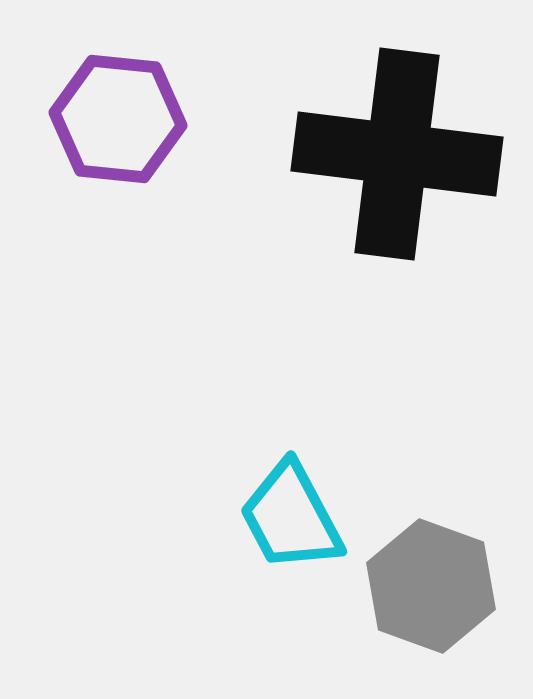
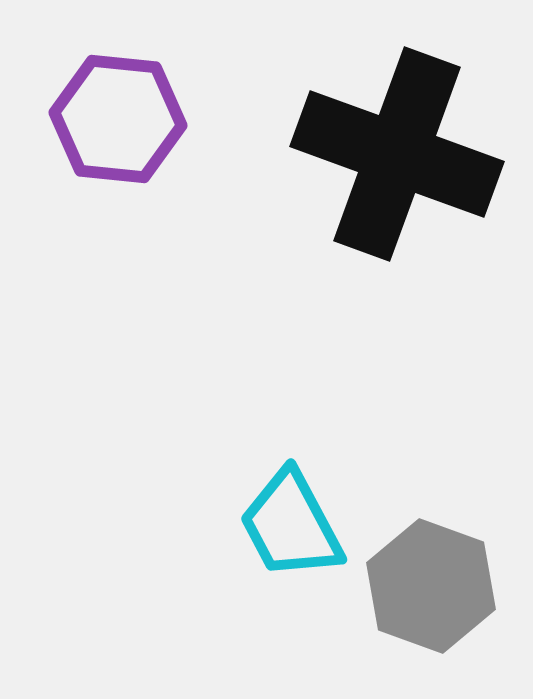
black cross: rotated 13 degrees clockwise
cyan trapezoid: moved 8 px down
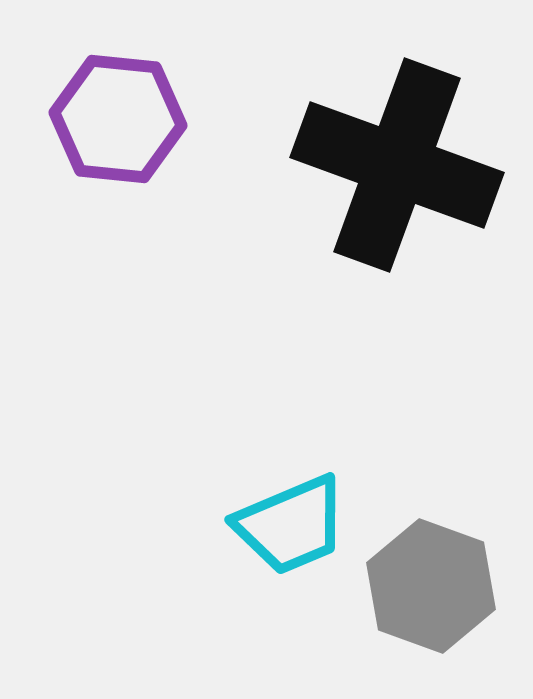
black cross: moved 11 px down
cyan trapezoid: rotated 85 degrees counterclockwise
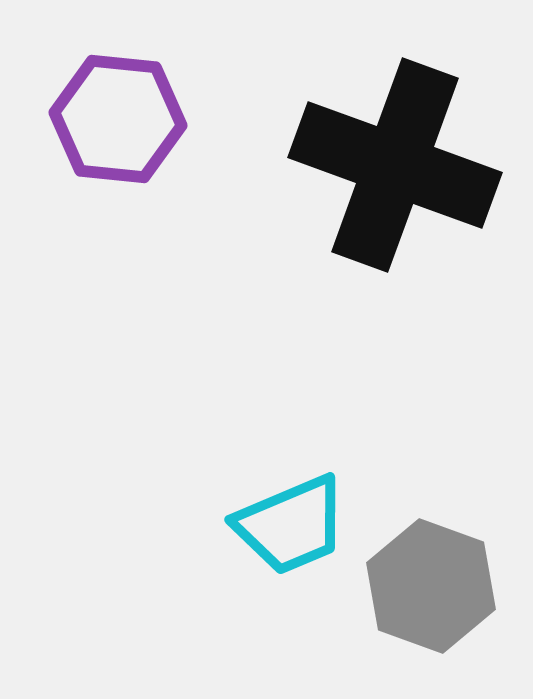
black cross: moved 2 px left
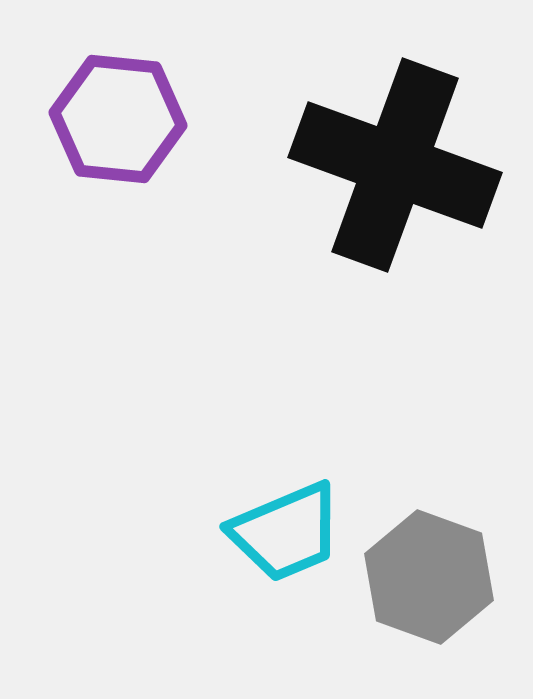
cyan trapezoid: moved 5 px left, 7 px down
gray hexagon: moved 2 px left, 9 px up
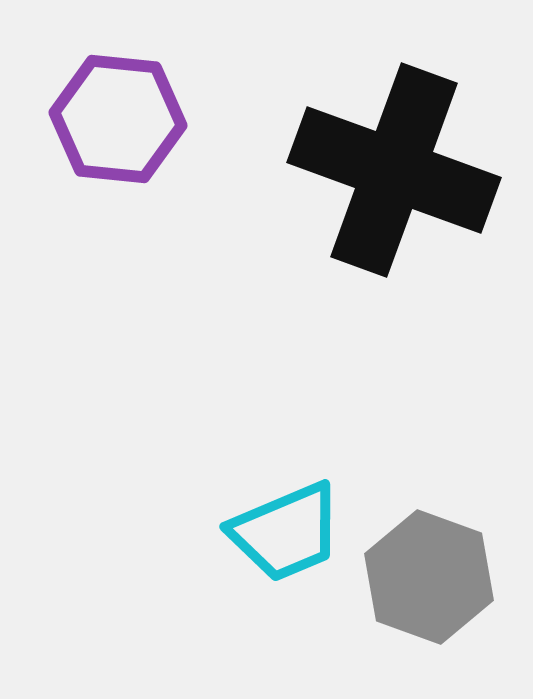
black cross: moved 1 px left, 5 px down
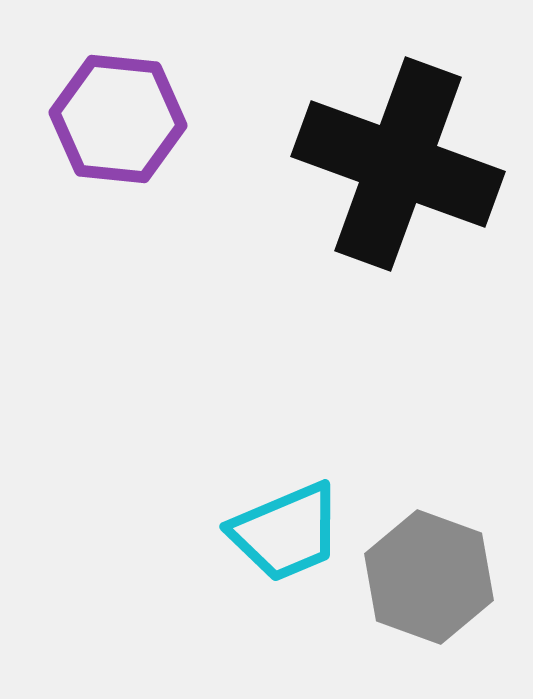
black cross: moved 4 px right, 6 px up
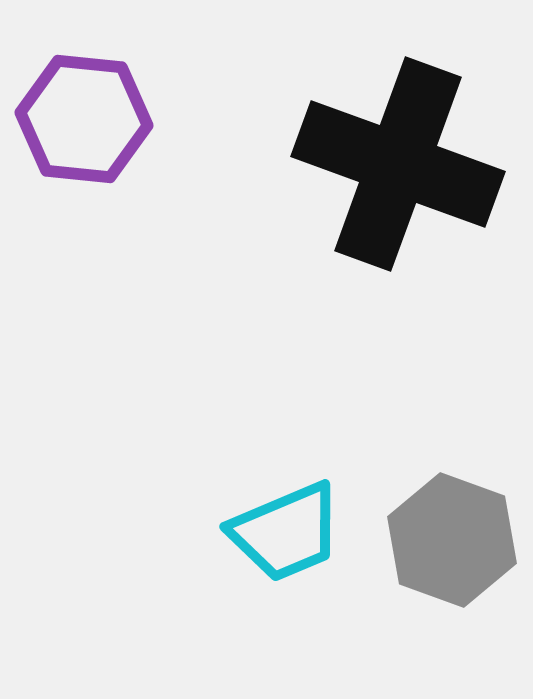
purple hexagon: moved 34 px left
gray hexagon: moved 23 px right, 37 px up
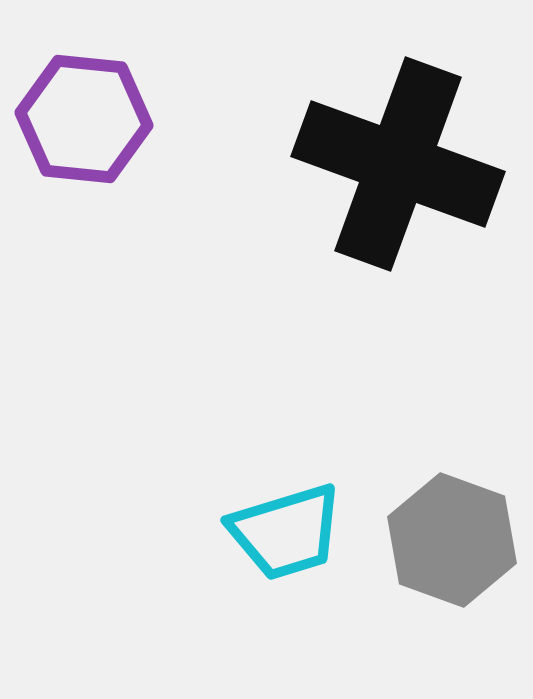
cyan trapezoid: rotated 6 degrees clockwise
